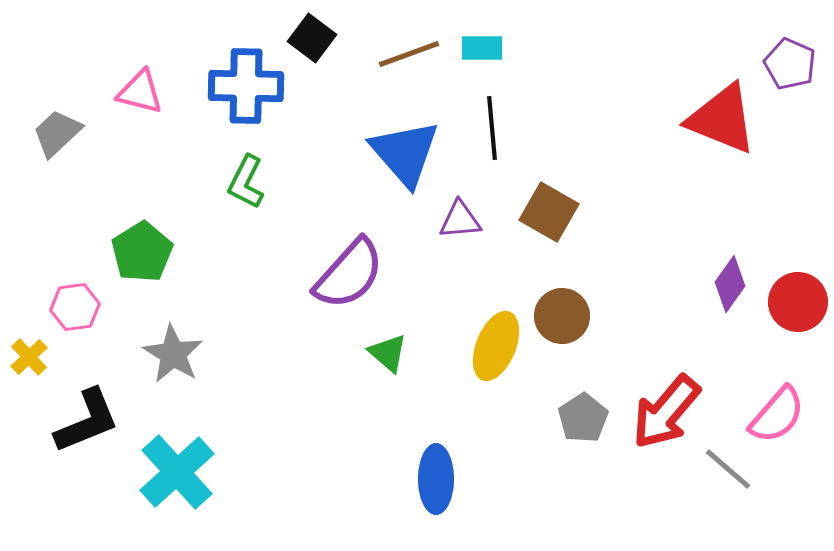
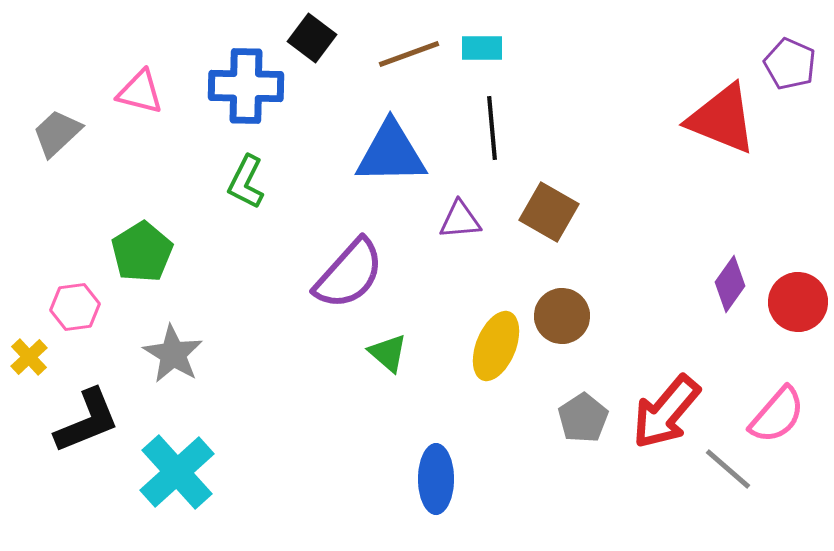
blue triangle: moved 14 px left; rotated 50 degrees counterclockwise
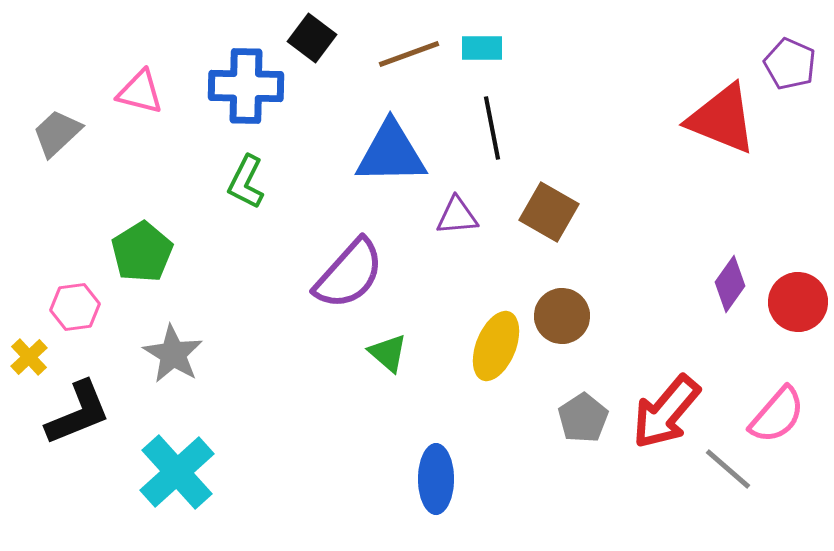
black line: rotated 6 degrees counterclockwise
purple triangle: moved 3 px left, 4 px up
black L-shape: moved 9 px left, 8 px up
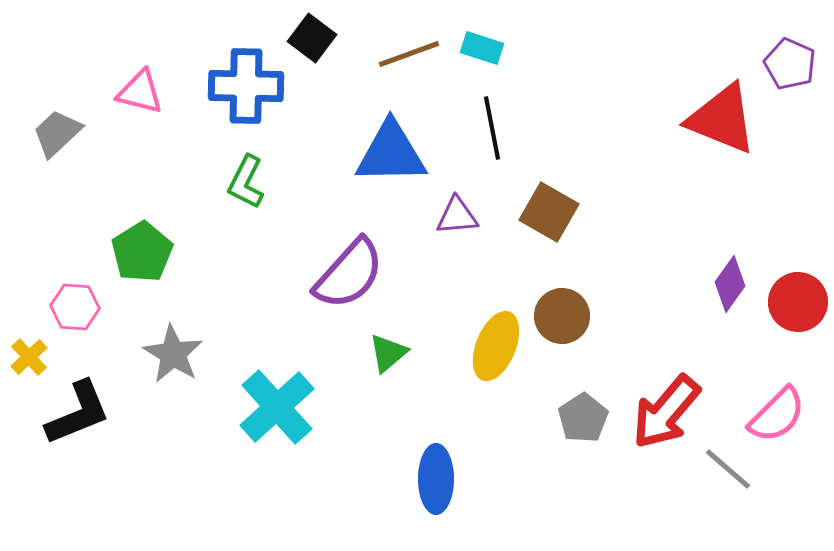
cyan rectangle: rotated 18 degrees clockwise
pink hexagon: rotated 12 degrees clockwise
green triangle: rotated 39 degrees clockwise
pink semicircle: rotated 4 degrees clockwise
cyan cross: moved 100 px right, 65 px up
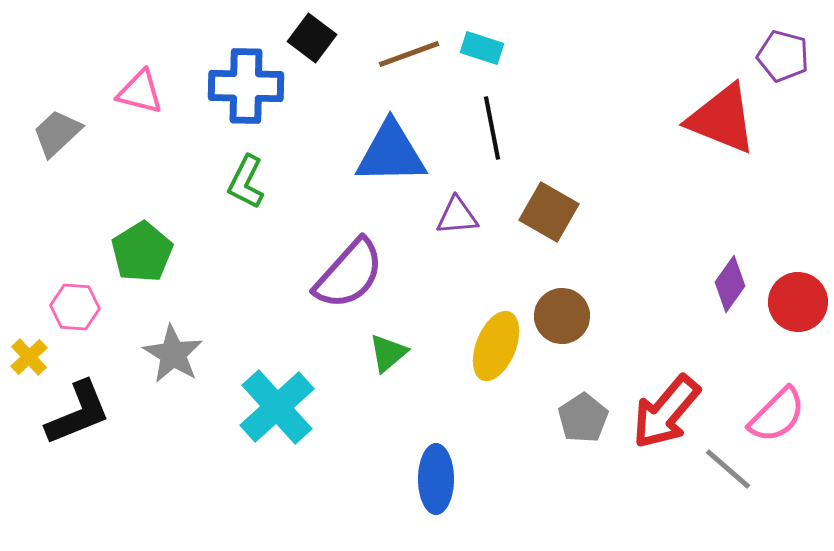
purple pentagon: moved 7 px left, 8 px up; rotated 9 degrees counterclockwise
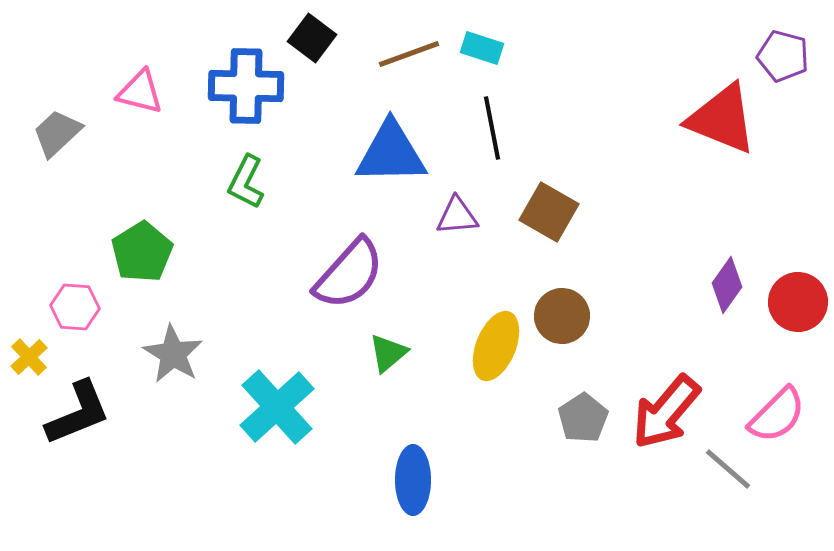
purple diamond: moved 3 px left, 1 px down
blue ellipse: moved 23 px left, 1 px down
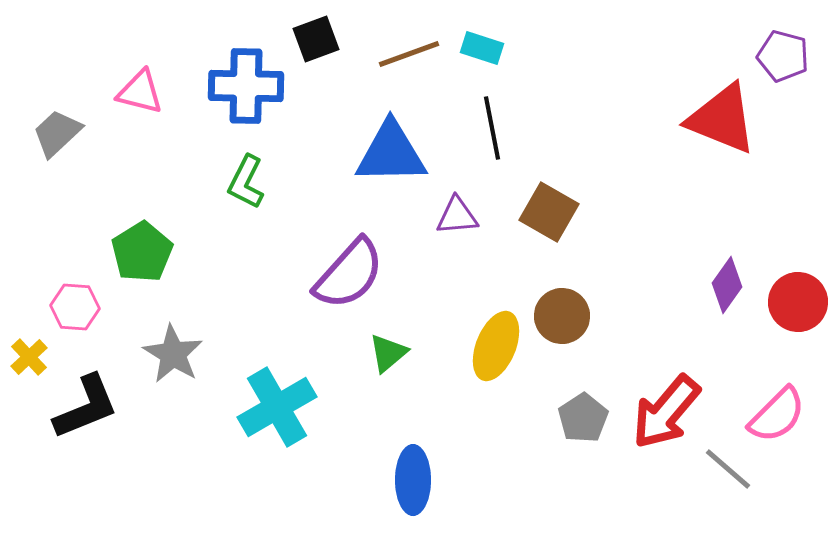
black square: moved 4 px right, 1 px down; rotated 33 degrees clockwise
cyan cross: rotated 12 degrees clockwise
black L-shape: moved 8 px right, 6 px up
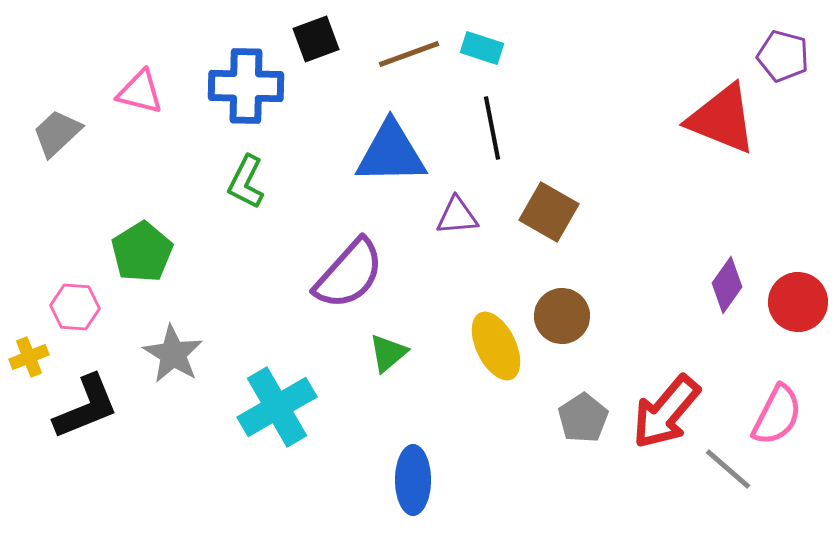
yellow ellipse: rotated 48 degrees counterclockwise
yellow cross: rotated 21 degrees clockwise
pink semicircle: rotated 18 degrees counterclockwise
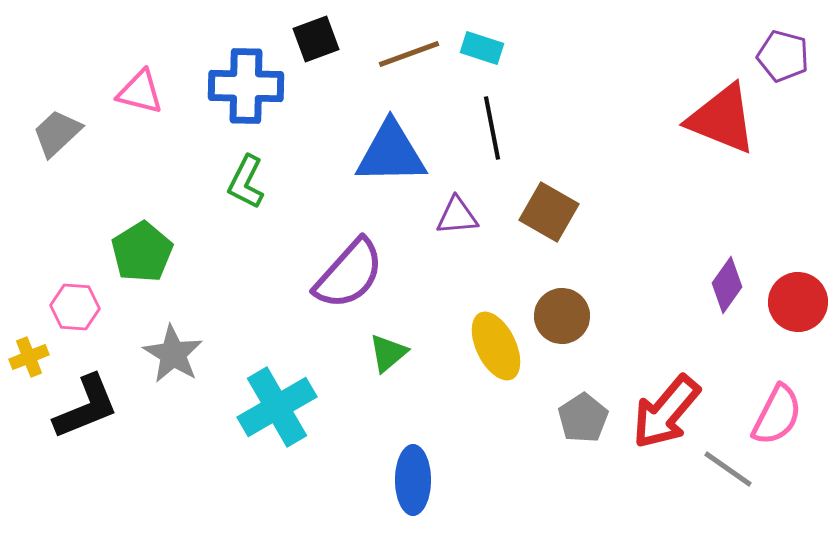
gray line: rotated 6 degrees counterclockwise
